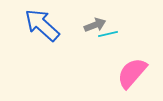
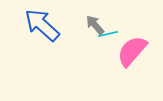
gray arrow: rotated 110 degrees counterclockwise
pink semicircle: moved 22 px up
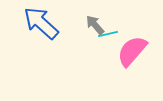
blue arrow: moved 1 px left, 2 px up
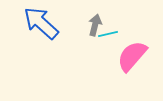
gray arrow: rotated 55 degrees clockwise
pink semicircle: moved 5 px down
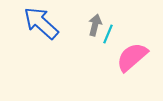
cyan line: rotated 54 degrees counterclockwise
pink semicircle: moved 1 px down; rotated 8 degrees clockwise
